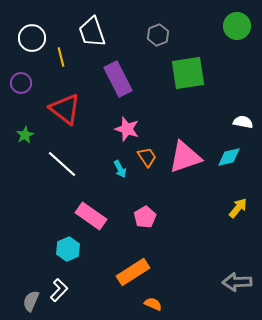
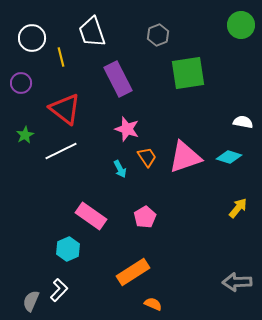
green circle: moved 4 px right, 1 px up
cyan diamond: rotated 30 degrees clockwise
white line: moved 1 px left, 13 px up; rotated 68 degrees counterclockwise
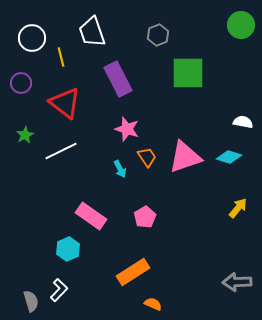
green square: rotated 9 degrees clockwise
red triangle: moved 6 px up
gray semicircle: rotated 140 degrees clockwise
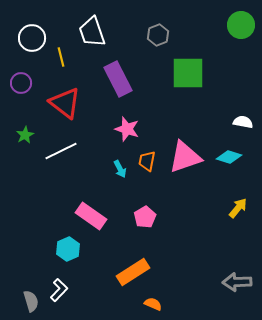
orange trapezoid: moved 4 px down; rotated 135 degrees counterclockwise
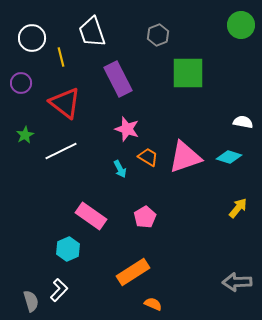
orange trapezoid: moved 1 px right, 4 px up; rotated 110 degrees clockwise
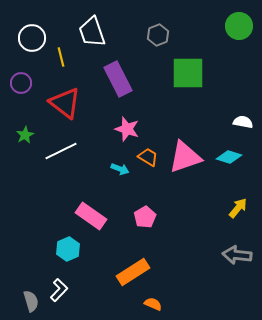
green circle: moved 2 px left, 1 px down
cyan arrow: rotated 42 degrees counterclockwise
gray arrow: moved 27 px up; rotated 8 degrees clockwise
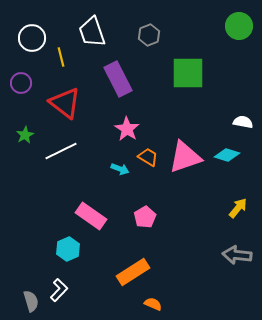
gray hexagon: moved 9 px left
pink star: rotated 15 degrees clockwise
cyan diamond: moved 2 px left, 2 px up
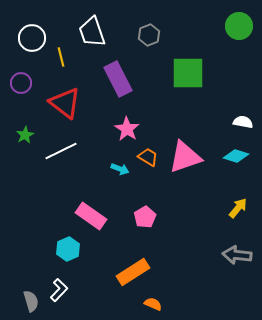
cyan diamond: moved 9 px right, 1 px down
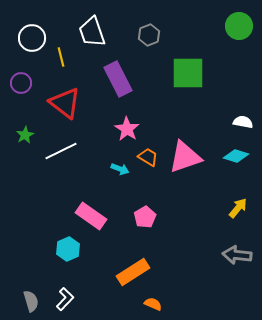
white L-shape: moved 6 px right, 9 px down
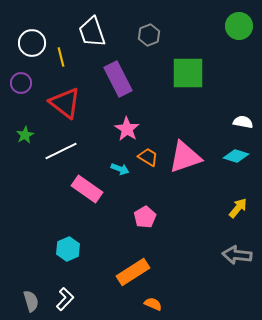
white circle: moved 5 px down
pink rectangle: moved 4 px left, 27 px up
